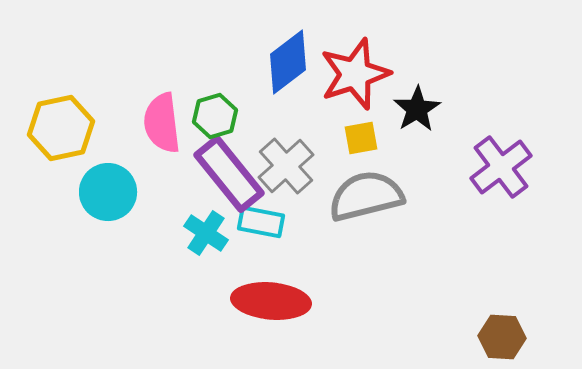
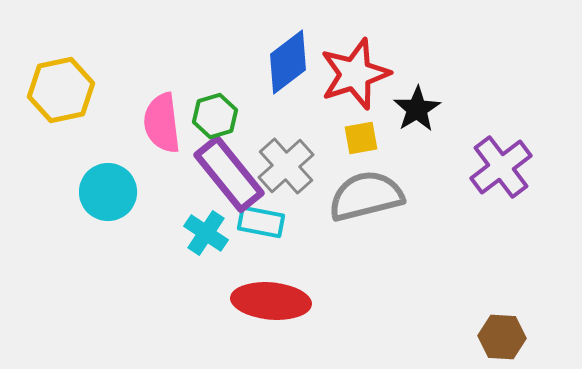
yellow hexagon: moved 38 px up
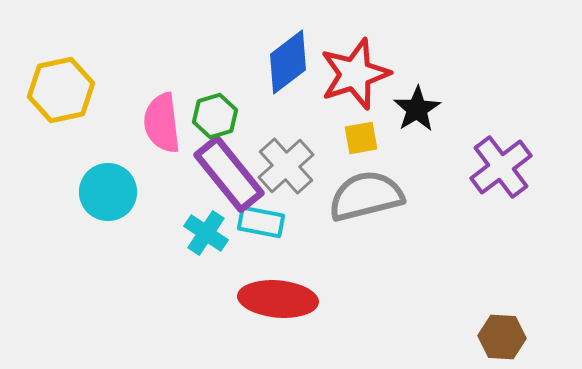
red ellipse: moved 7 px right, 2 px up
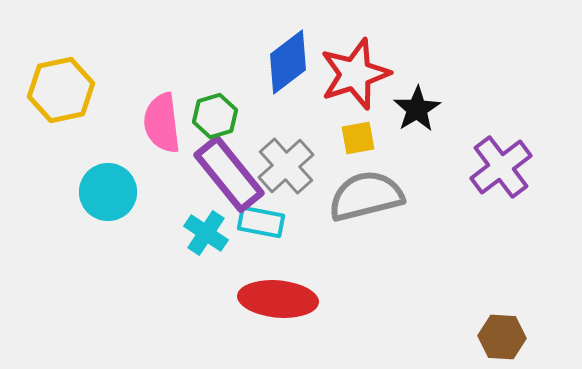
yellow square: moved 3 px left
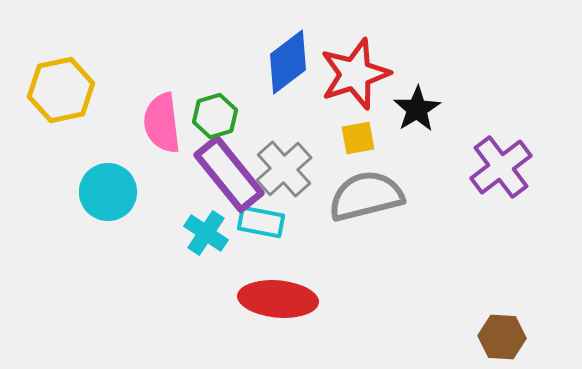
gray cross: moved 2 px left, 3 px down
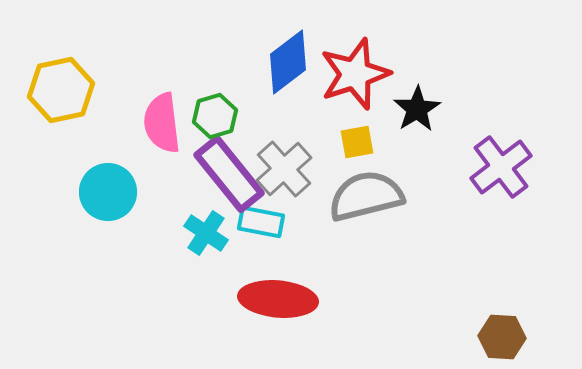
yellow square: moved 1 px left, 4 px down
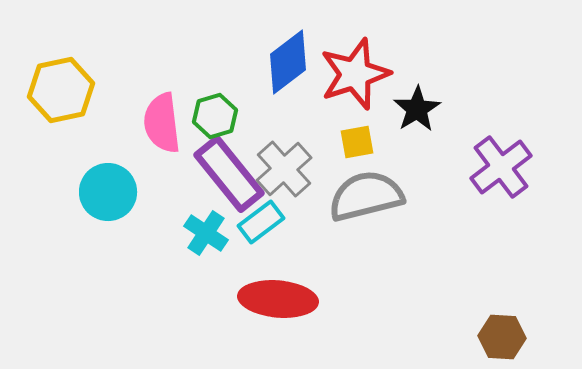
cyan rectangle: rotated 48 degrees counterclockwise
